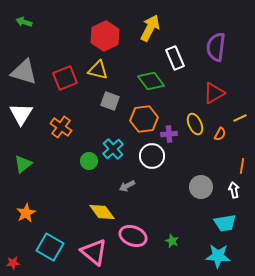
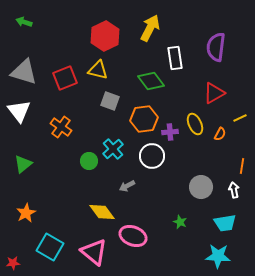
white rectangle: rotated 15 degrees clockwise
white triangle: moved 2 px left, 3 px up; rotated 10 degrees counterclockwise
purple cross: moved 1 px right, 2 px up
green star: moved 8 px right, 19 px up
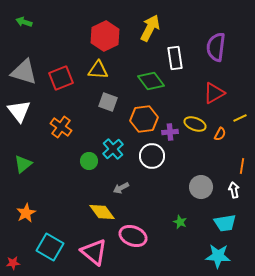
yellow triangle: rotated 10 degrees counterclockwise
red square: moved 4 px left
gray square: moved 2 px left, 1 px down
yellow ellipse: rotated 45 degrees counterclockwise
gray arrow: moved 6 px left, 2 px down
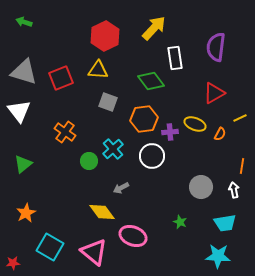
yellow arrow: moved 4 px right; rotated 16 degrees clockwise
orange cross: moved 4 px right, 5 px down
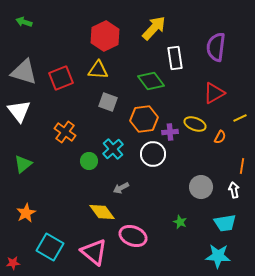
orange semicircle: moved 3 px down
white circle: moved 1 px right, 2 px up
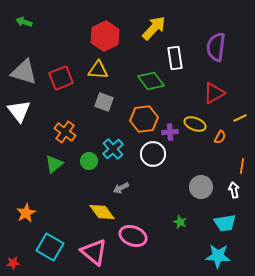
gray square: moved 4 px left
green triangle: moved 31 px right
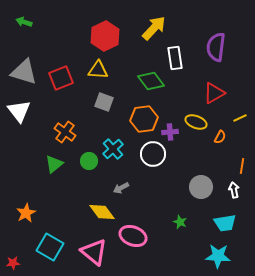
yellow ellipse: moved 1 px right, 2 px up
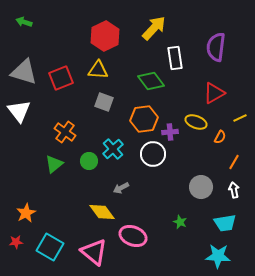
orange line: moved 8 px left, 4 px up; rotated 21 degrees clockwise
red star: moved 3 px right, 21 px up
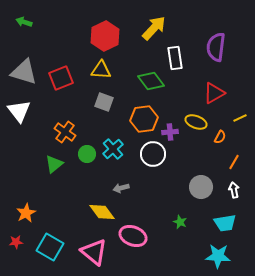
yellow triangle: moved 3 px right
green circle: moved 2 px left, 7 px up
gray arrow: rotated 14 degrees clockwise
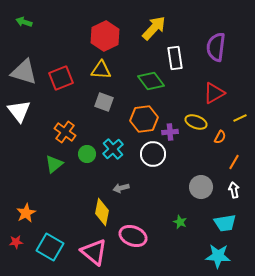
yellow diamond: rotated 48 degrees clockwise
